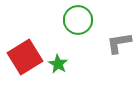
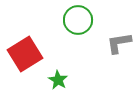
red square: moved 3 px up
green star: moved 16 px down
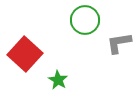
green circle: moved 7 px right
red square: rotated 16 degrees counterclockwise
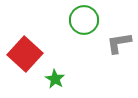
green circle: moved 1 px left
green star: moved 3 px left, 1 px up
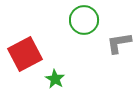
red square: rotated 20 degrees clockwise
